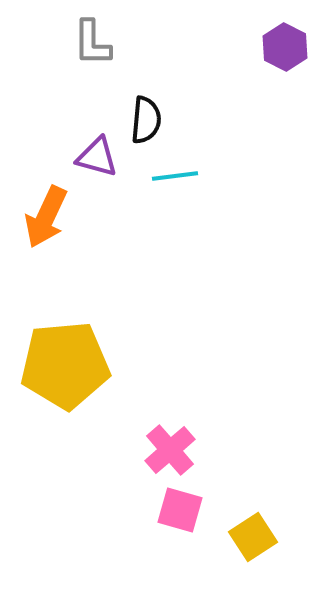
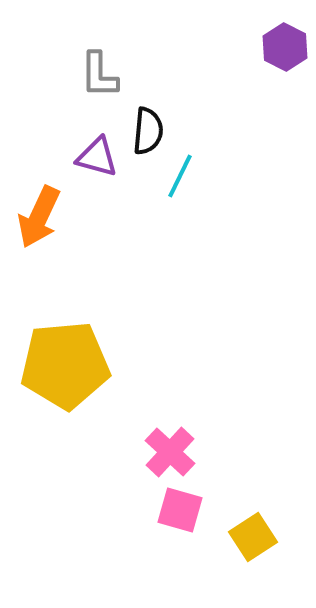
gray L-shape: moved 7 px right, 32 px down
black semicircle: moved 2 px right, 11 px down
cyan line: moved 5 px right; rotated 57 degrees counterclockwise
orange arrow: moved 7 px left
pink cross: moved 2 px down; rotated 6 degrees counterclockwise
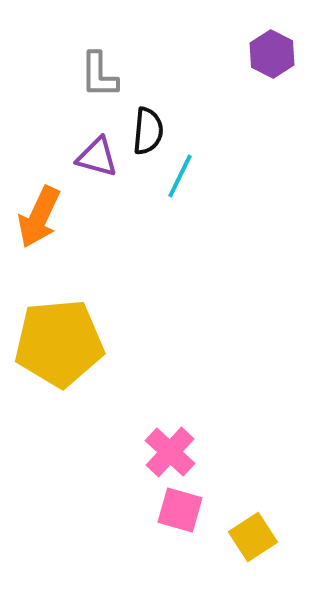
purple hexagon: moved 13 px left, 7 px down
yellow pentagon: moved 6 px left, 22 px up
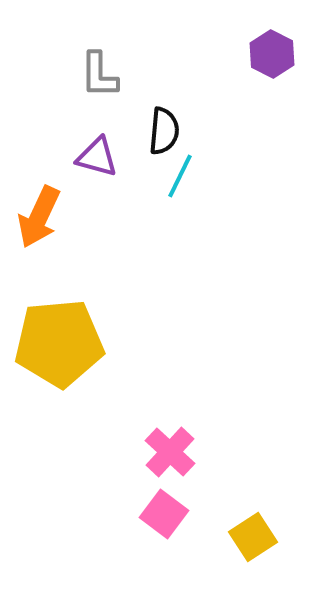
black semicircle: moved 16 px right
pink square: moved 16 px left, 4 px down; rotated 21 degrees clockwise
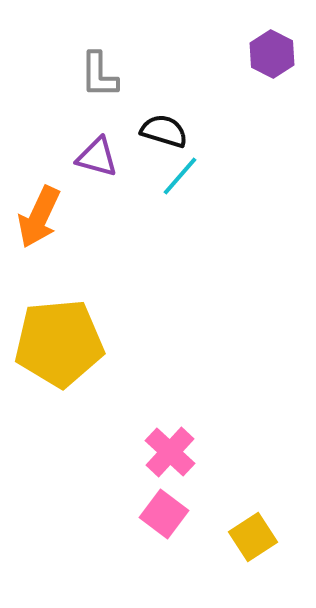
black semicircle: rotated 78 degrees counterclockwise
cyan line: rotated 15 degrees clockwise
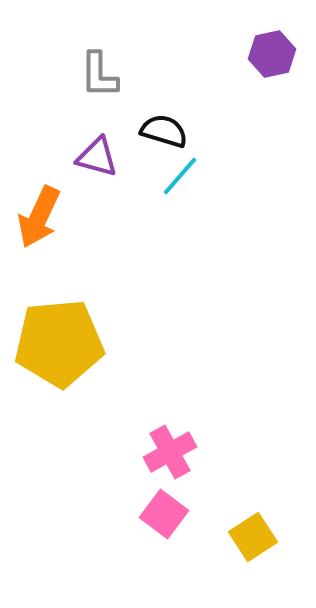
purple hexagon: rotated 21 degrees clockwise
pink cross: rotated 18 degrees clockwise
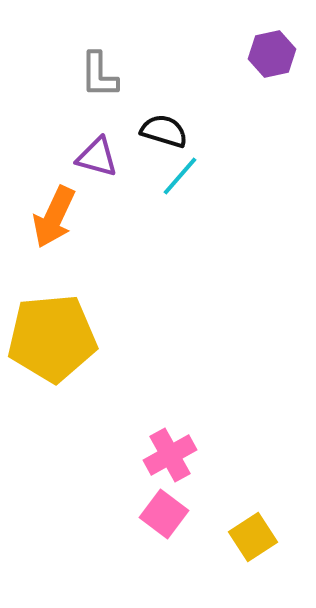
orange arrow: moved 15 px right
yellow pentagon: moved 7 px left, 5 px up
pink cross: moved 3 px down
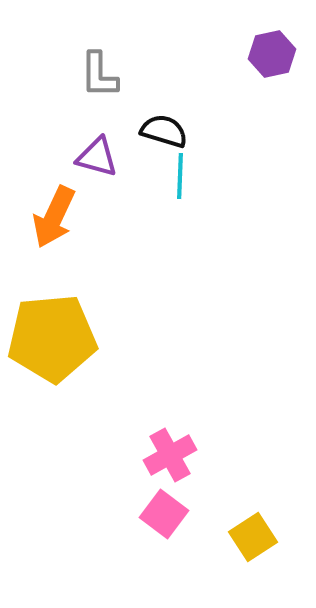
cyan line: rotated 39 degrees counterclockwise
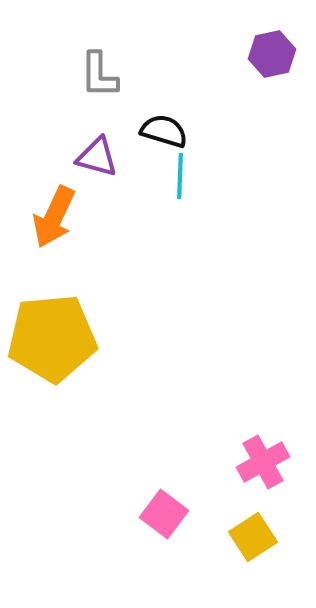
pink cross: moved 93 px right, 7 px down
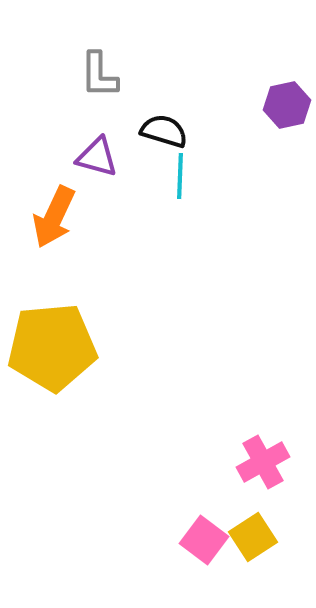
purple hexagon: moved 15 px right, 51 px down
yellow pentagon: moved 9 px down
pink square: moved 40 px right, 26 px down
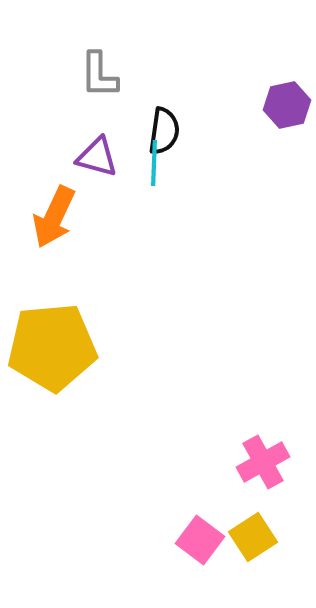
black semicircle: rotated 81 degrees clockwise
cyan line: moved 26 px left, 13 px up
pink square: moved 4 px left
